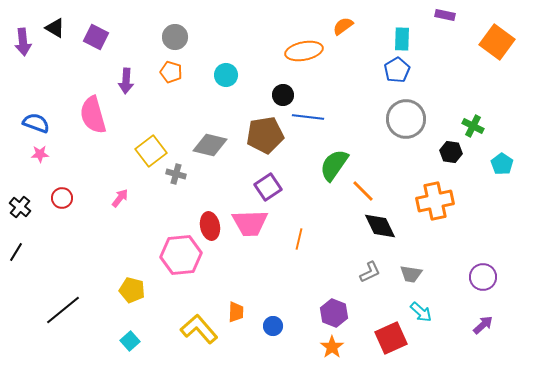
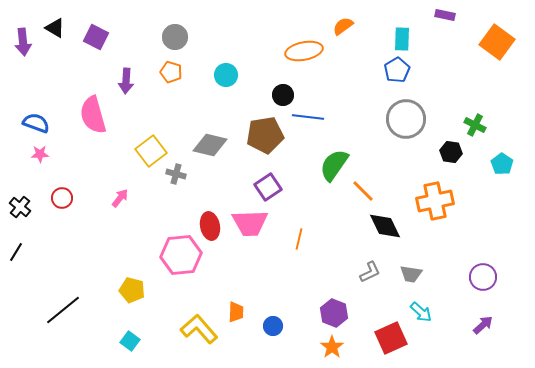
green cross at (473, 126): moved 2 px right, 1 px up
black diamond at (380, 226): moved 5 px right
cyan square at (130, 341): rotated 12 degrees counterclockwise
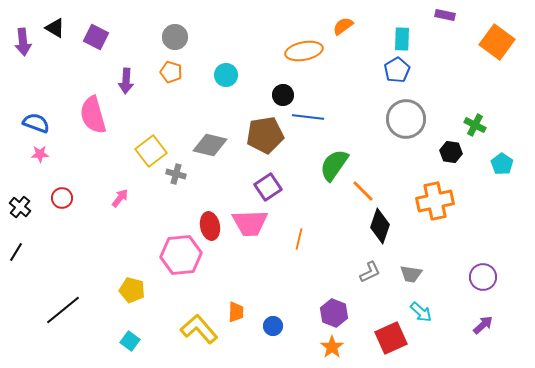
black diamond at (385, 226): moved 5 px left; rotated 44 degrees clockwise
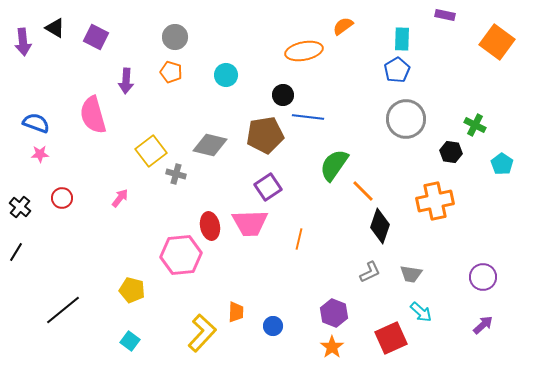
yellow L-shape at (199, 329): moved 3 px right, 4 px down; rotated 84 degrees clockwise
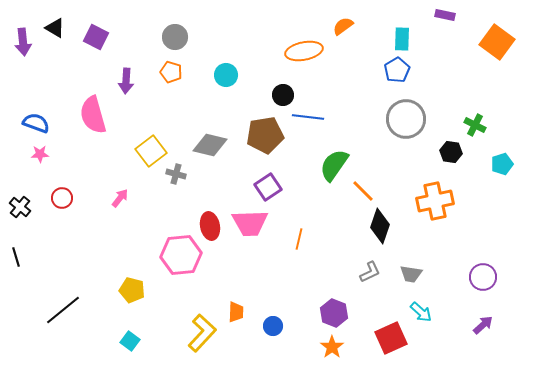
cyan pentagon at (502, 164): rotated 20 degrees clockwise
black line at (16, 252): moved 5 px down; rotated 48 degrees counterclockwise
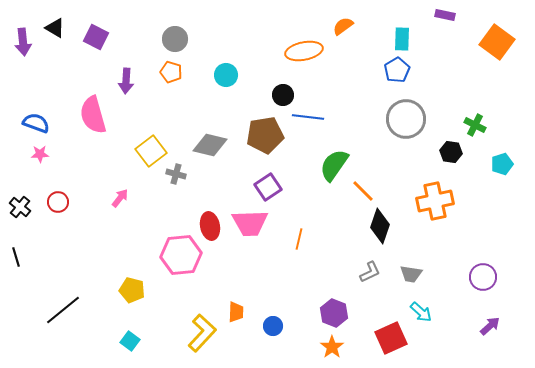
gray circle at (175, 37): moved 2 px down
red circle at (62, 198): moved 4 px left, 4 px down
purple arrow at (483, 325): moved 7 px right, 1 px down
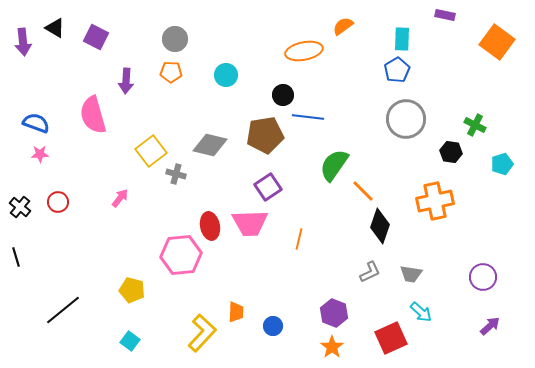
orange pentagon at (171, 72): rotated 15 degrees counterclockwise
